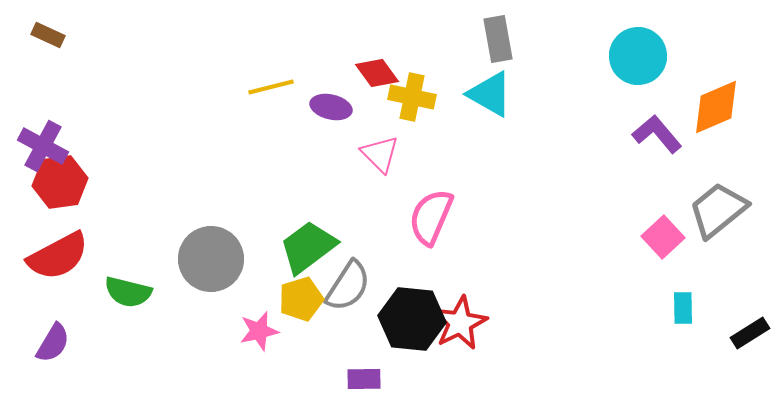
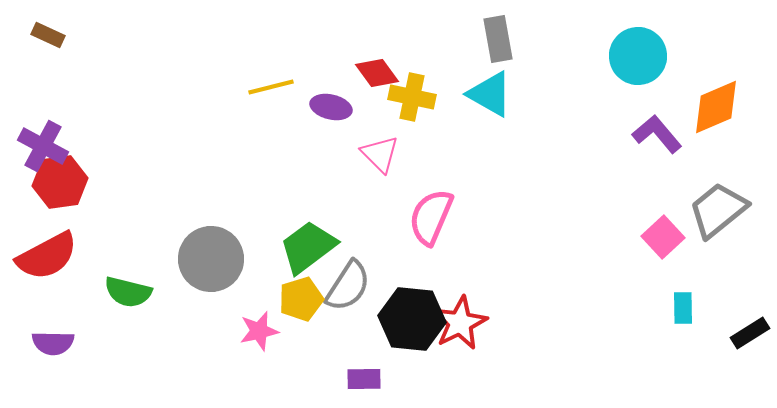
red semicircle: moved 11 px left
purple semicircle: rotated 60 degrees clockwise
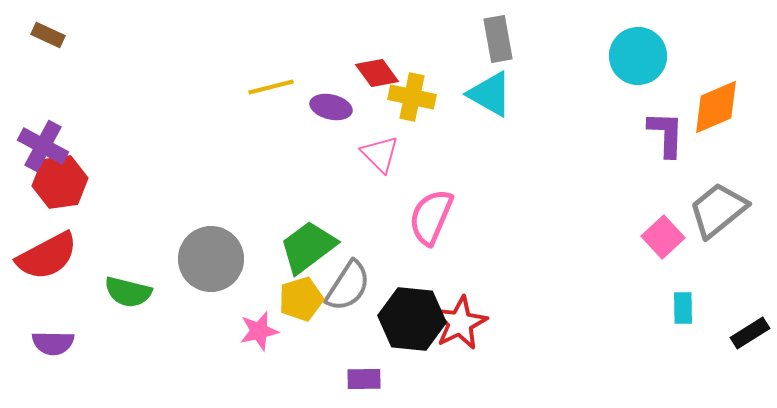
purple L-shape: moved 9 px right; rotated 42 degrees clockwise
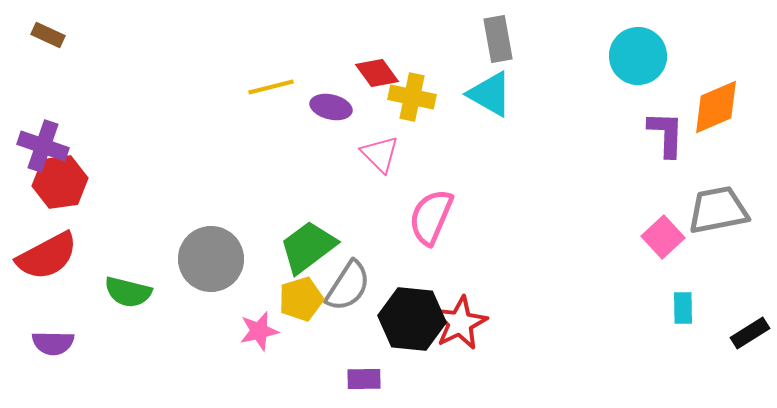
purple cross: rotated 9 degrees counterclockwise
gray trapezoid: rotated 28 degrees clockwise
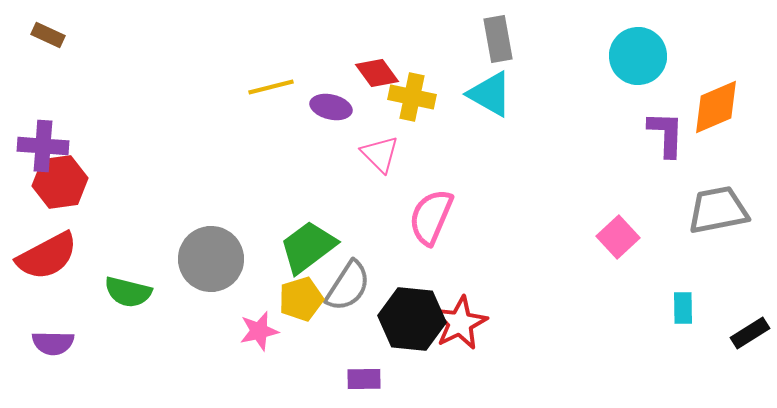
purple cross: rotated 15 degrees counterclockwise
pink square: moved 45 px left
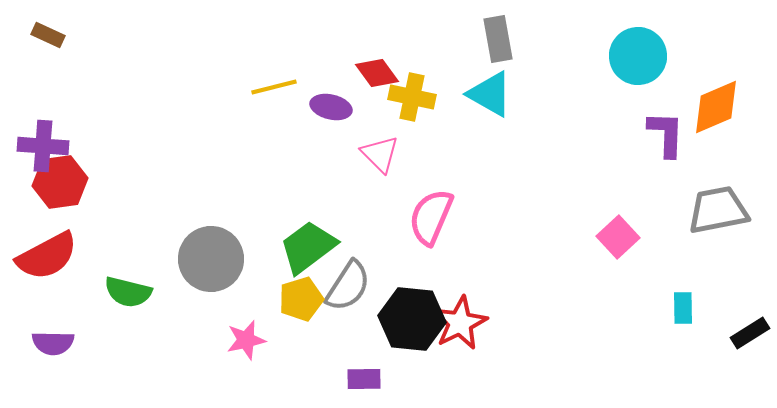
yellow line: moved 3 px right
pink star: moved 13 px left, 9 px down
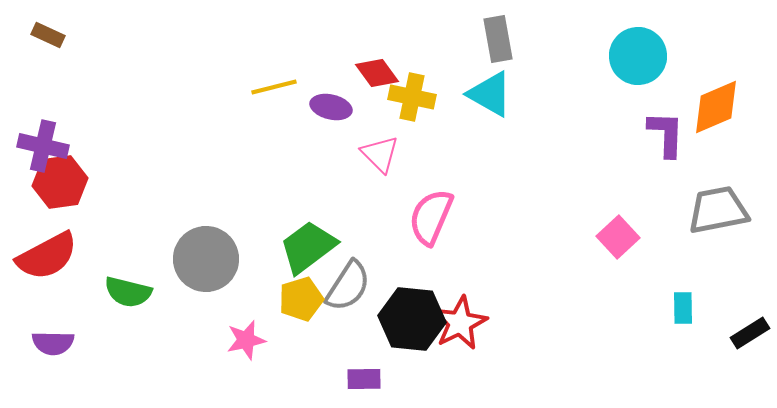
purple cross: rotated 9 degrees clockwise
gray circle: moved 5 px left
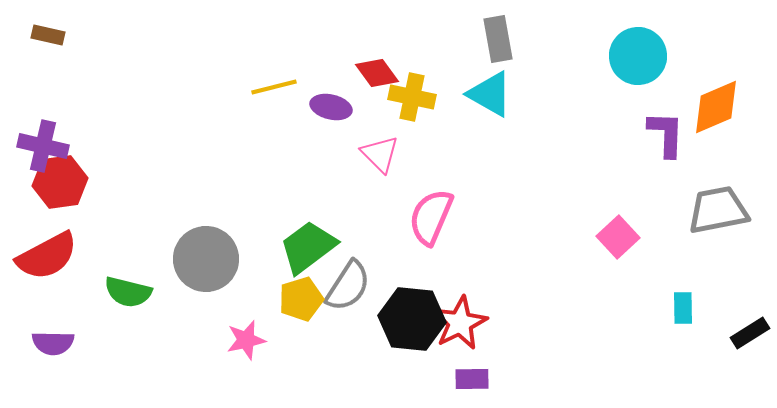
brown rectangle: rotated 12 degrees counterclockwise
purple rectangle: moved 108 px right
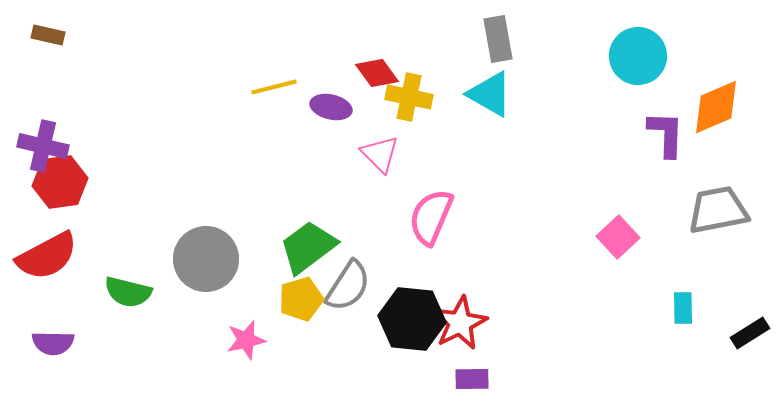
yellow cross: moved 3 px left
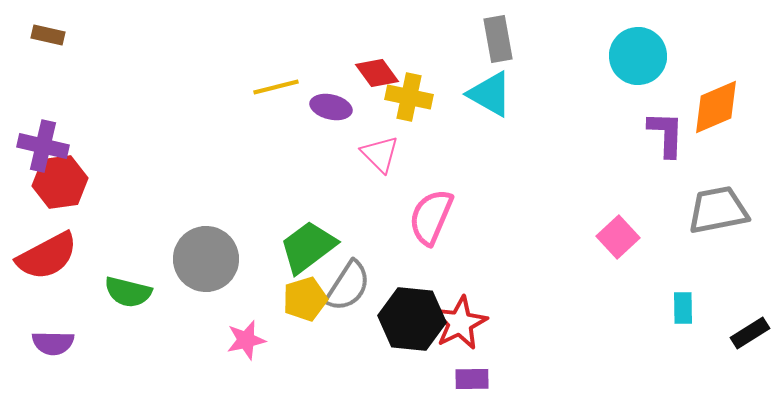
yellow line: moved 2 px right
yellow pentagon: moved 4 px right
